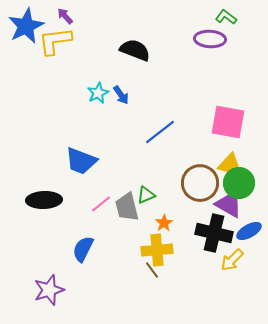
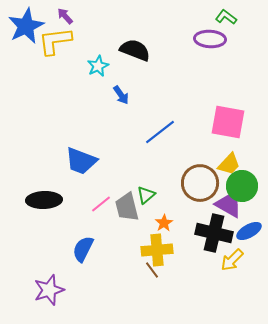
cyan star: moved 27 px up
green circle: moved 3 px right, 3 px down
green triangle: rotated 18 degrees counterclockwise
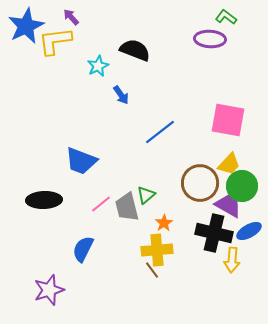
purple arrow: moved 6 px right, 1 px down
pink square: moved 2 px up
yellow arrow: rotated 40 degrees counterclockwise
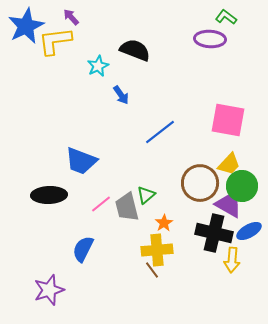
black ellipse: moved 5 px right, 5 px up
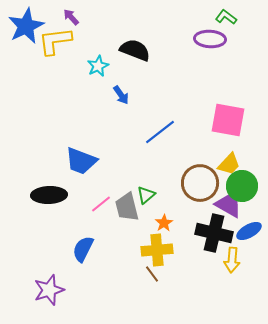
brown line: moved 4 px down
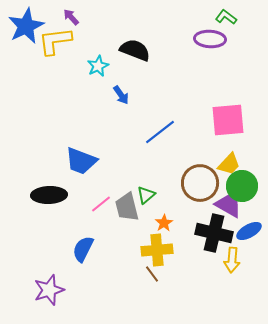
pink square: rotated 15 degrees counterclockwise
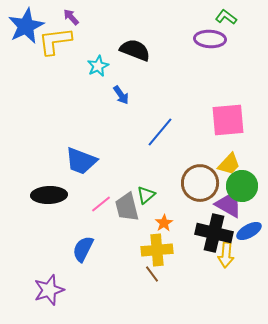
blue line: rotated 12 degrees counterclockwise
yellow arrow: moved 6 px left, 5 px up
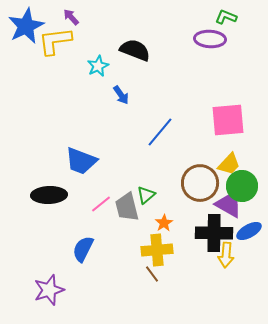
green L-shape: rotated 15 degrees counterclockwise
black cross: rotated 12 degrees counterclockwise
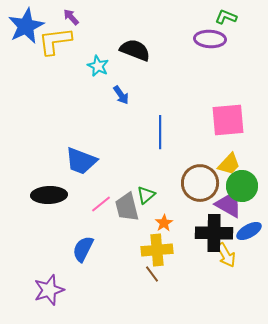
cyan star: rotated 20 degrees counterclockwise
blue line: rotated 40 degrees counterclockwise
yellow arrow: rotated 35 degrees counterclockwise
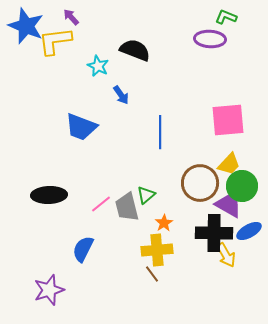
blue star: rotated 24 degrees counterclockwise
blue trapezoid: moved 34 px up
